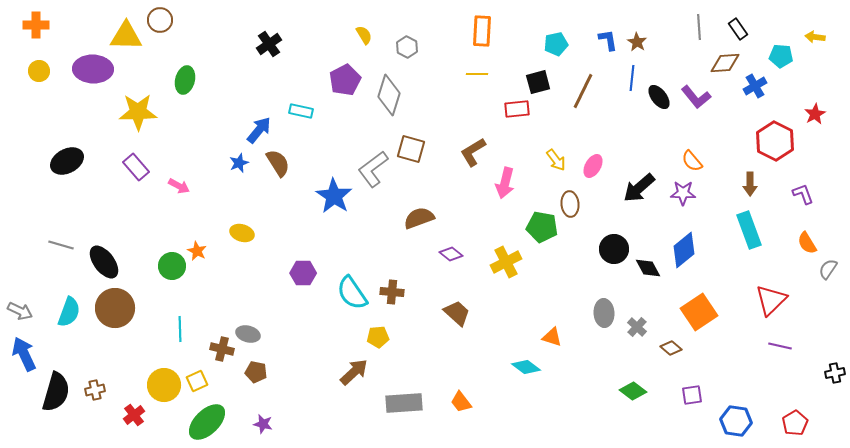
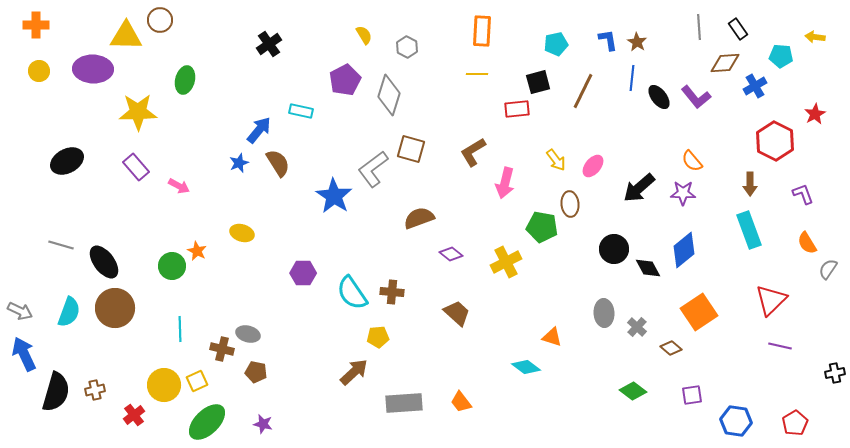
pink ellipse at (593, 166): rotated 10 degrees clockwise
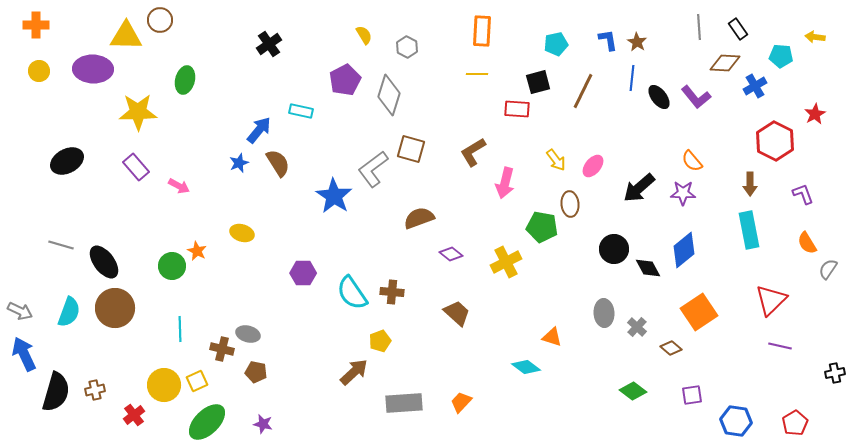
brown diamond at (725, 63): rotated 8 degrees clockwise
red rectangle at (517, 109): rotated 10 degrees clockwise
cyan rectangle at (749, 230): rotated 9 degrees clockwise
yellow pentagon at (378, 337): moved 2 px right, 4 px down; rotated 15 degrees counterclockwise
orange trapezoid at (461, 402): rotated 80 degrees clockwise
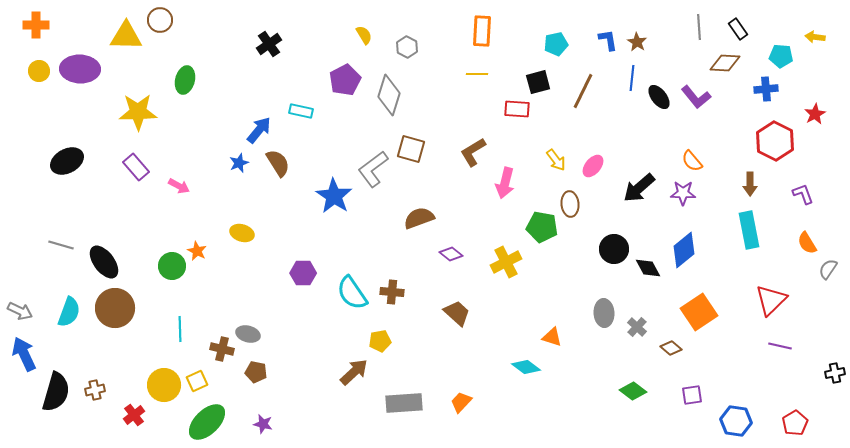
purple ellipse at (93, 69): moved 13 px left
blue cross at (755, 86): moved 11 px right, 3 px down; rotated 25 degrees clockwise
yellow pentagon at (380, 341): rotated 10 degrees clockwise
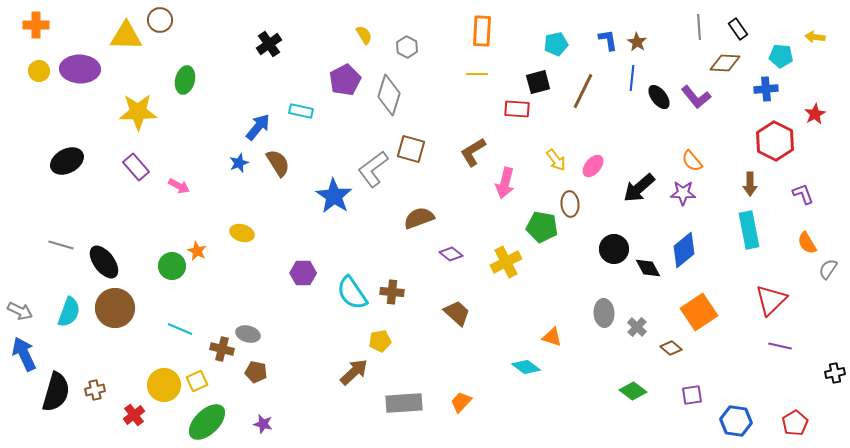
blue arrow at (259, 130): moved 1 px left, 3 px up
cyan line at (180, 329): rotated 65 degrees counterclockwise
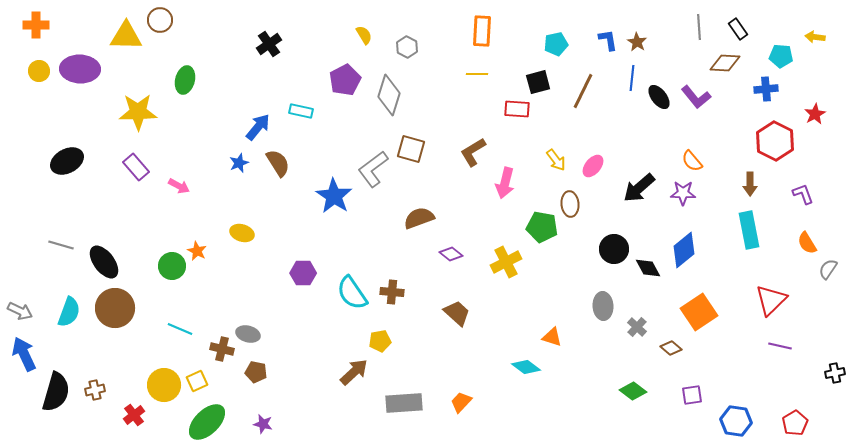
gray ellipse at (604, 313): moved 1 px left, 7 px up
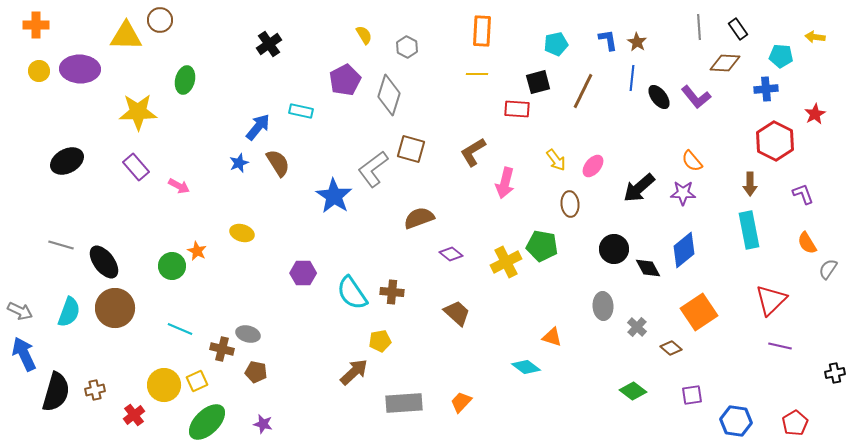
green pentagon at (542, 227): moved 19 px down
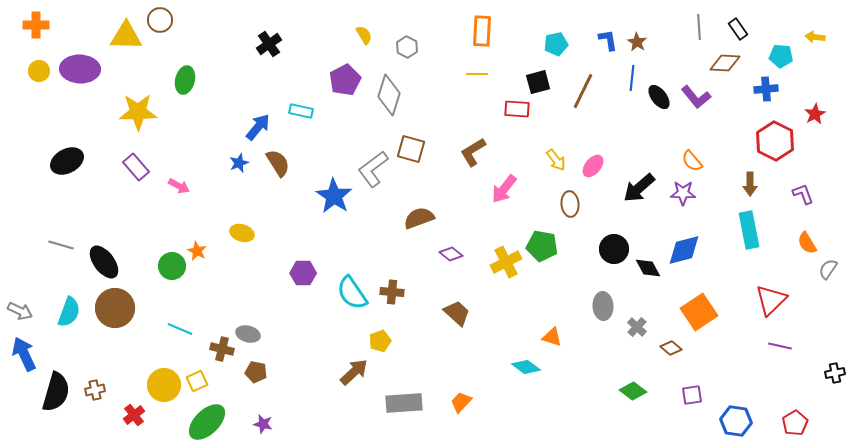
pink arrow at (505, 183): moved 1 px left, 6 px down; rotated 24 degrees clockwise
blue diamond at (684, 250): rotated 24 degrees clockwise
yellow pentagon at (380, 341): rotated 10 degrees counterclockwise
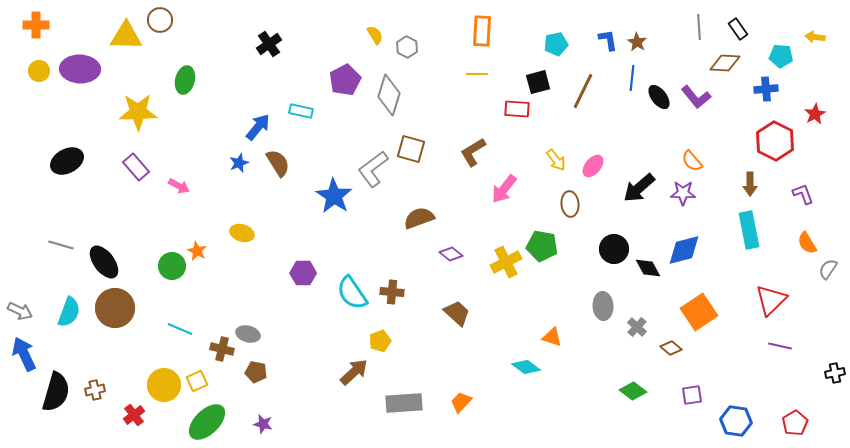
yellow semicircle at (364, 35): moved 11 px right
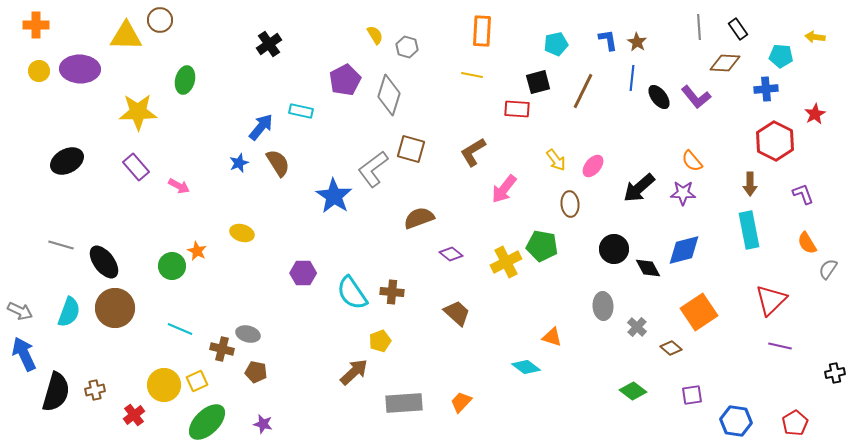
gray hexagon at (407, 47): rotated 10 degrees counterclockwise
yellow line at (477, 74): moved 5 px left, 1 px down; rotated 10 degrees clockwise
blue arrow at (258, 127): moved 3 px right
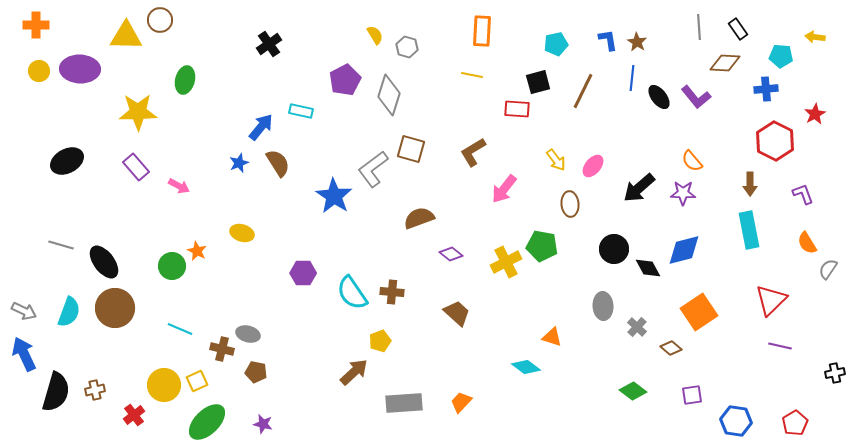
gray arrow at (20, 311): moved 4 px right
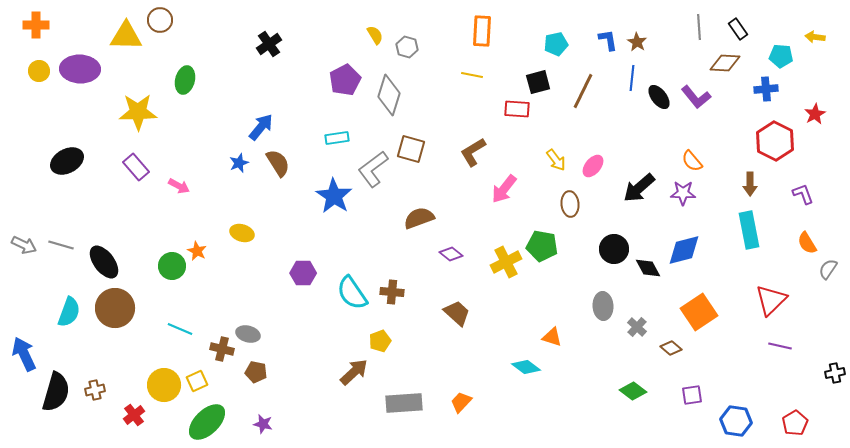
cyan rectangle at (301, 111): moved 36 px right, 27 px down; rotated 20 degrees counterclockwise
gray arrow at (24, 311): moved 66 px up
